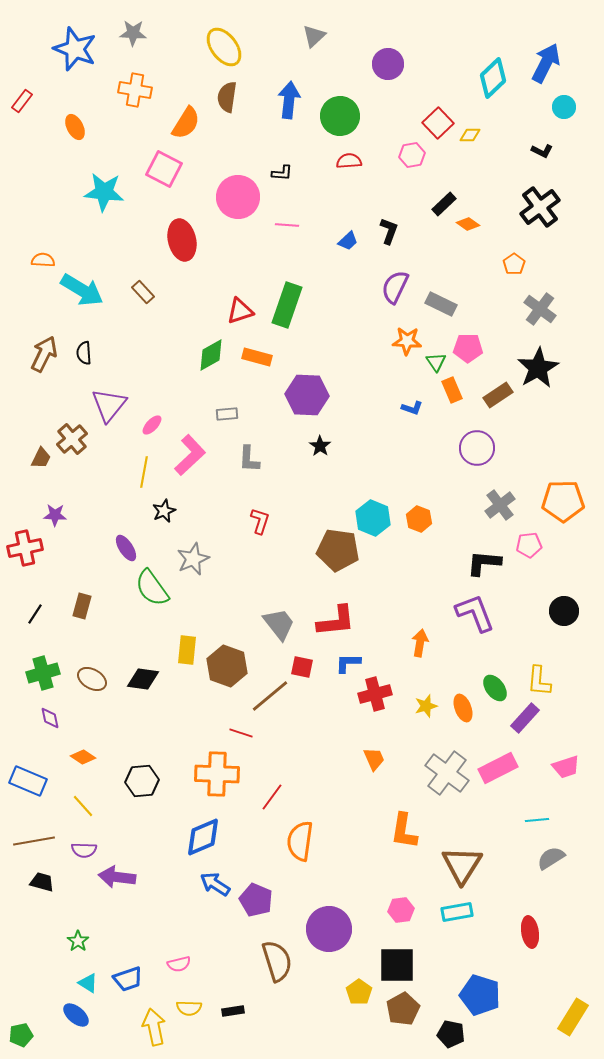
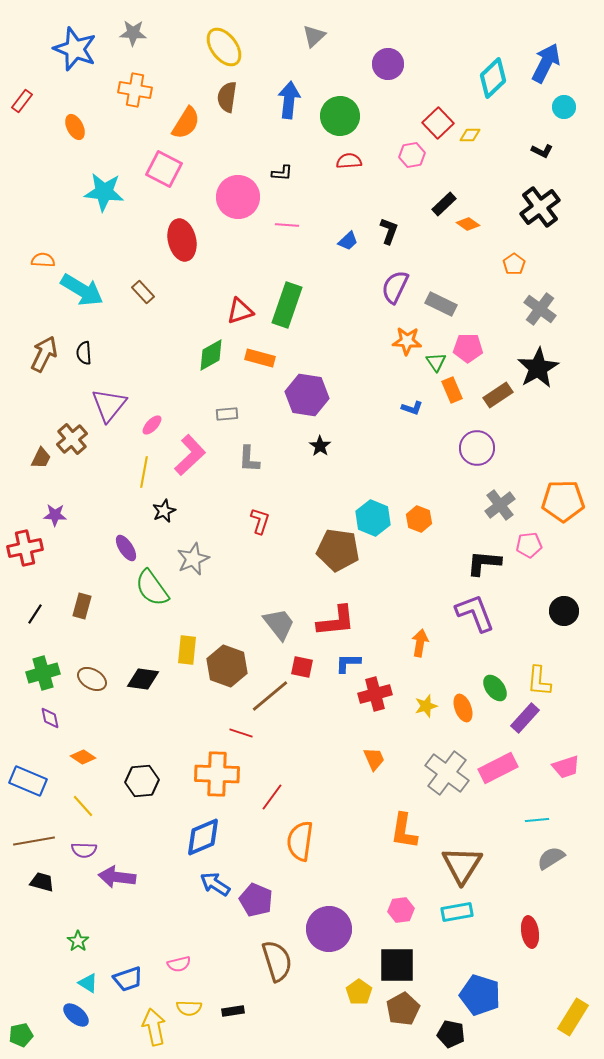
orange rectangle at (257, 357): moved 3 px right, 1 px down
purple hexagon at (307, 395): rotated 6 degrees clockwise
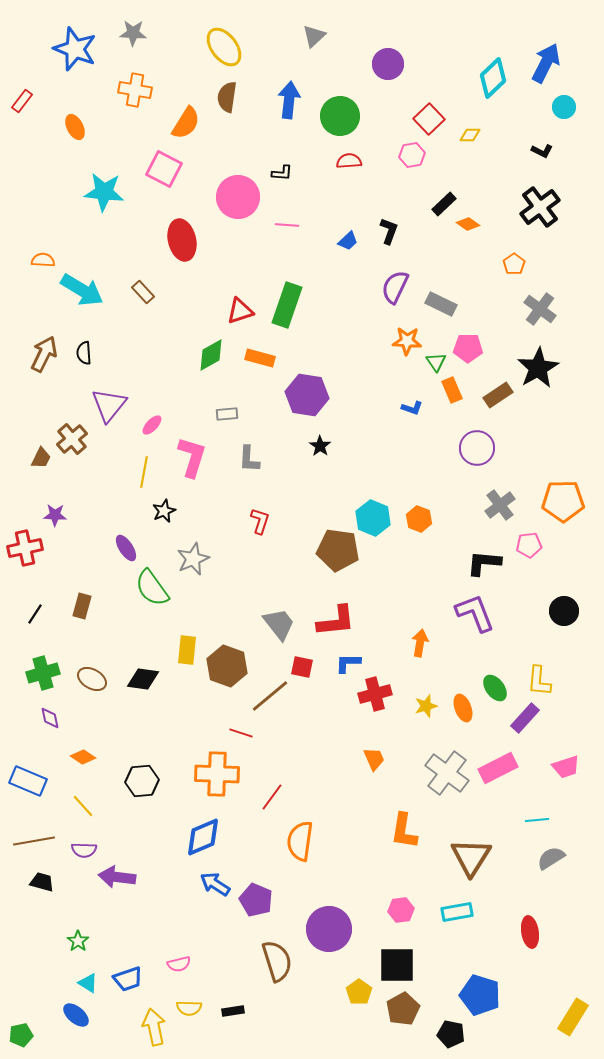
red square at (438, 123): moved 9 px left, 4 px up
pink L-shape at (190, 455): moved 2 px right, 2 px down; rotated 30 degrees counterclockwise
brown triangle at (462, 865): moved 9 px right, 8 px up
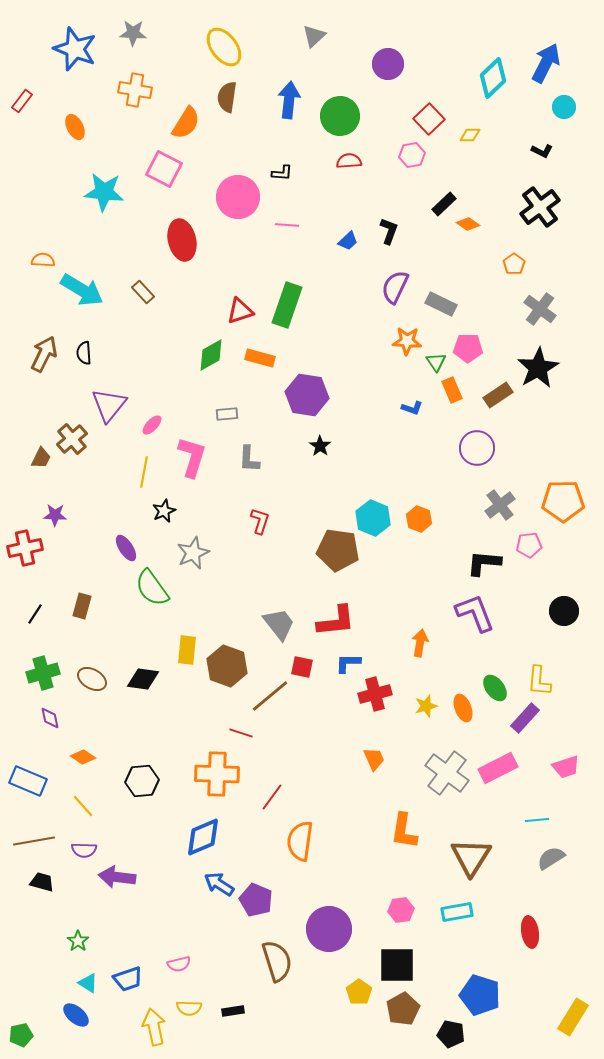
gray star at (193, 559): moved 6 px up
blue arrow at (215, 884): moved 4 px right
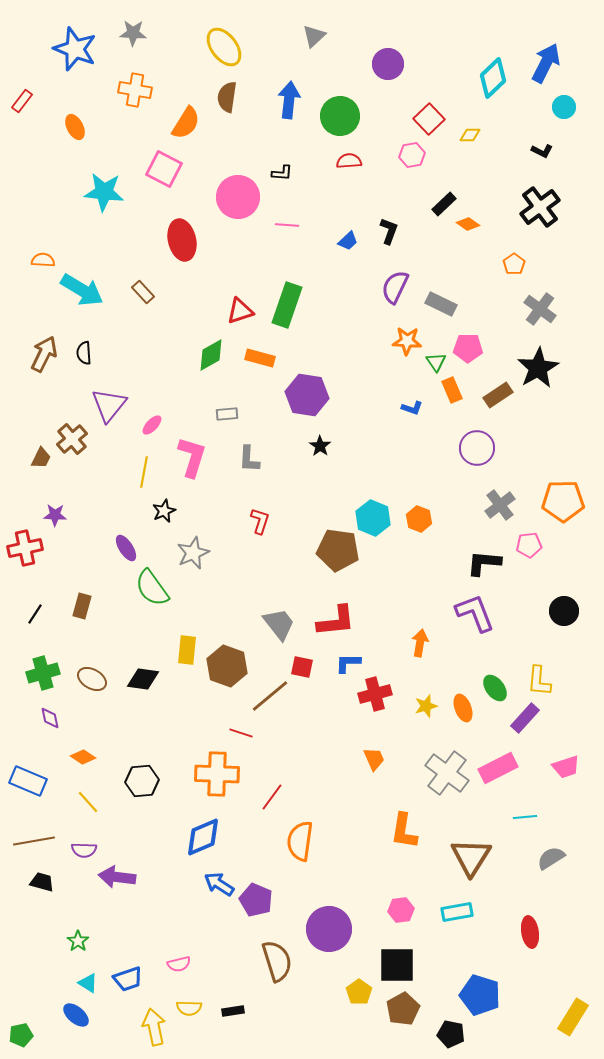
yellow line at (83, 806): moved 5 px right, 4 px up
cyan line at (537, 820): moved 12 px left, 3 px up
